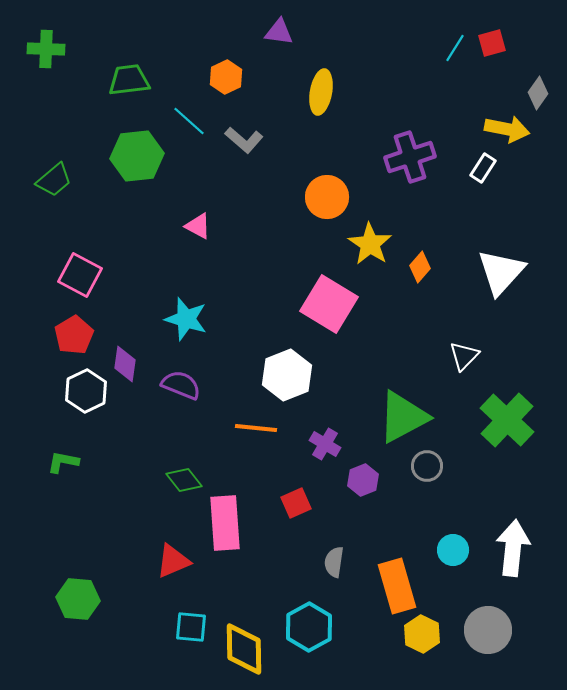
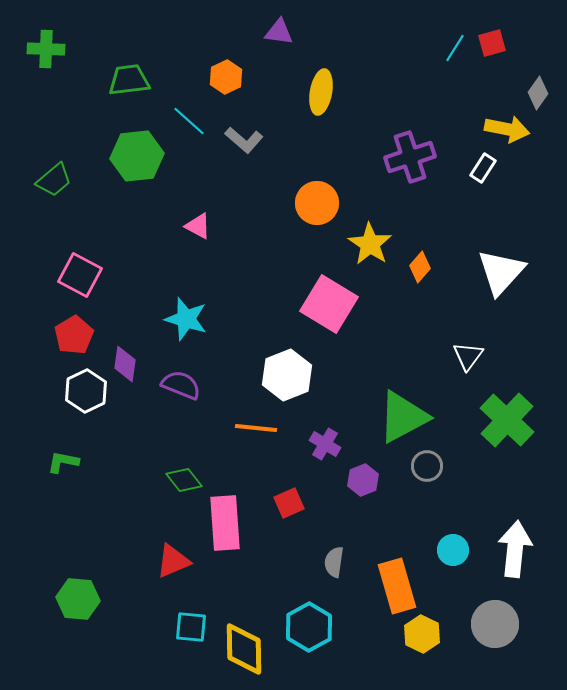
orange circle at (327, 197): moved 10 px left, 6 px down
white triangle at (464, 356): moved 4 px right; rotated 8 degrees counterclockwise
red square at (296, 503): moved 7 px left
white arrow at (513, 548): moved 2 px right, 1 px down
gray circle at (488, 630): moved 7 px right, 6 px up
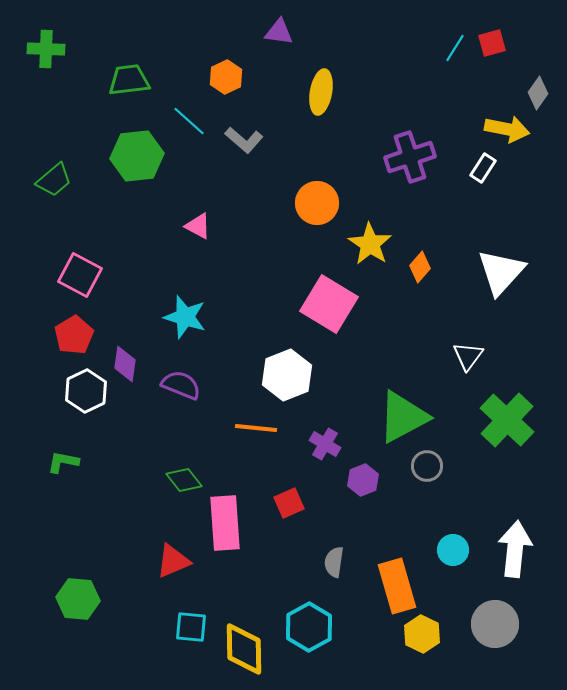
cyan star at (186, 319): moved 1 px left, 2 px up
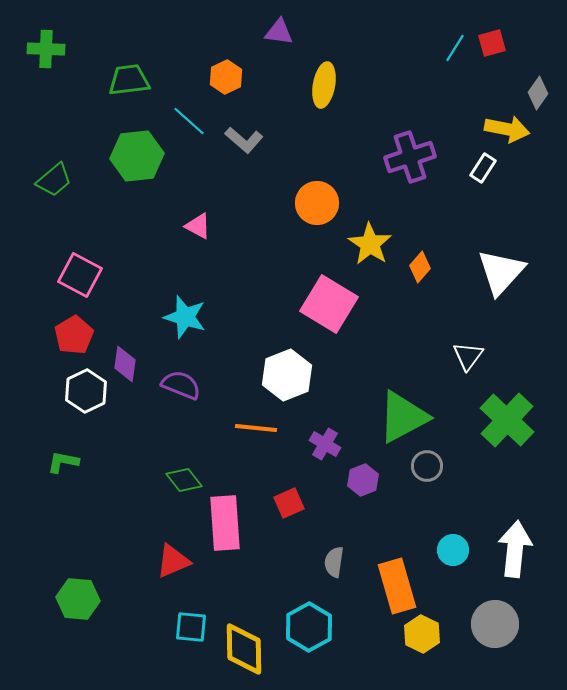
yellow ellipse at (321, 92): moved 3 px right, 7 px up
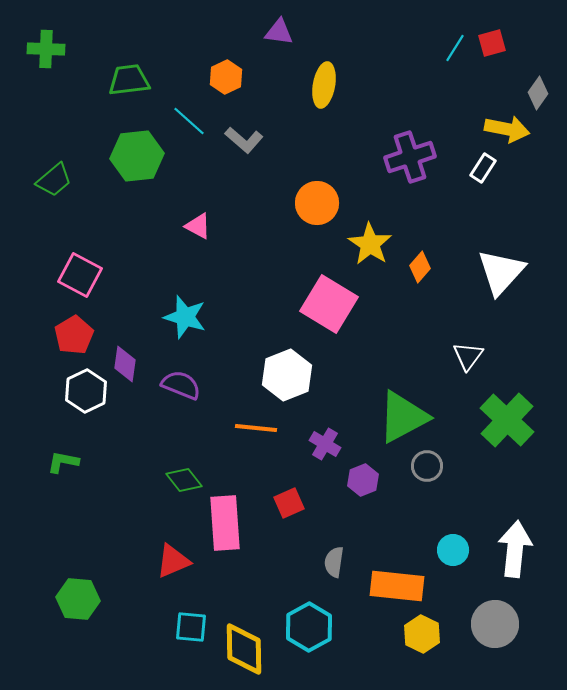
orange rectangle at (397, 586): rotated 68 degrees counterclockwise
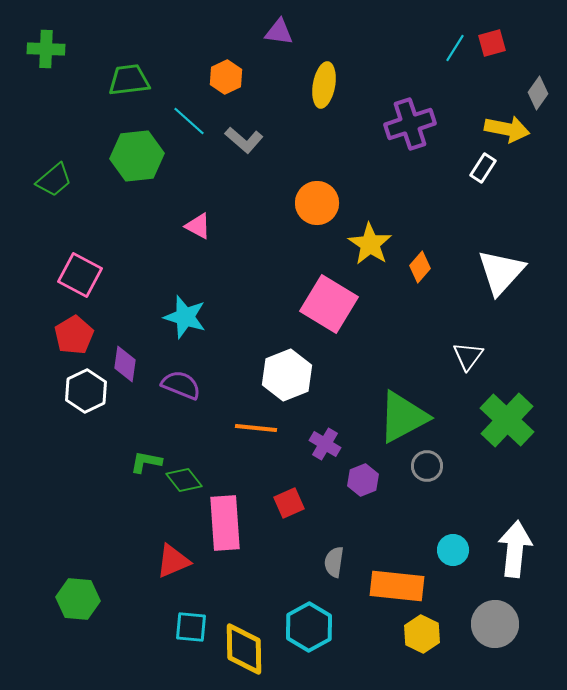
purple cross at (410, 157): moved 33 px up
green L-shape at (63, 462): moved 83 px right
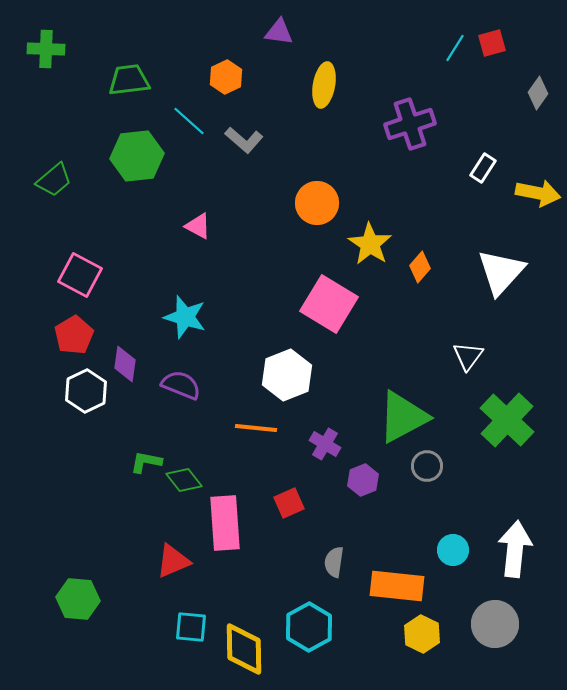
yellow arrow at (507, 129): moved 31 px right, 64 px down
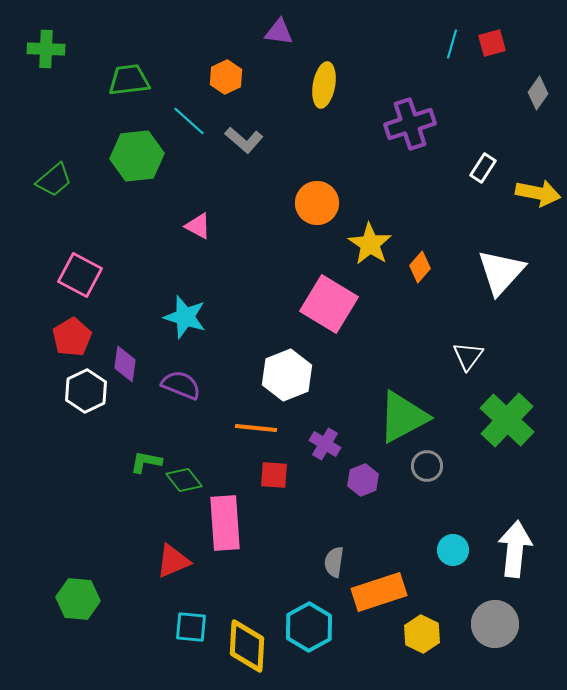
cyan line at (455, 48): moved 3 px left, 4 px up; rotated 16 degrees counterclockwise
red pentagon at (74, 335): moved 2 px left, 2 px down
red square at (289, 503): moved 15 px left, 28 px up; rotated 28 degrees clockwise
orange rectangle at (397, 586): moved 18 px left, 6 px down; rotated 24 degrees counterclockwise
yellow diamond at (244, 649): moved 3 px right, 3 px up; rotated 4 degrees clockwise
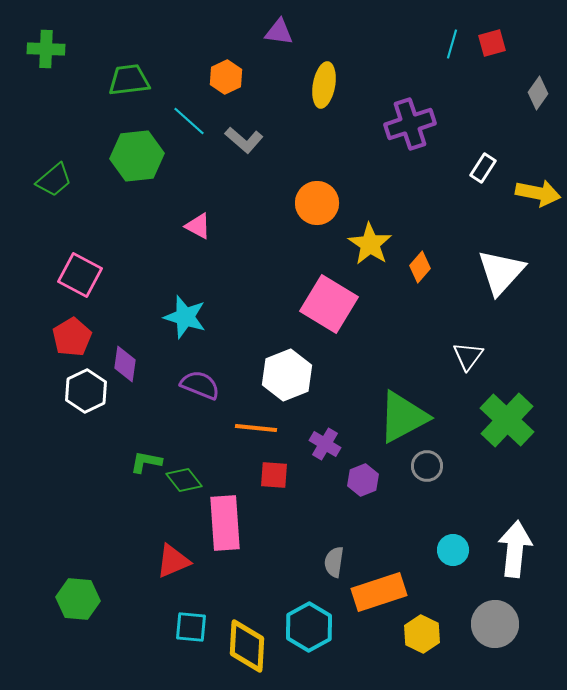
purple semicircle at (181, 385): moved 19 px right
